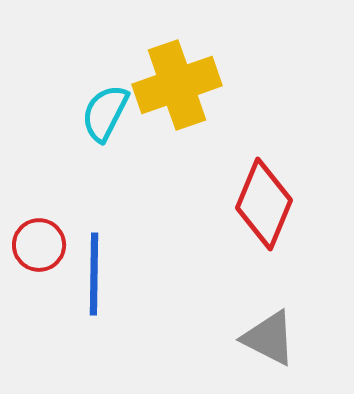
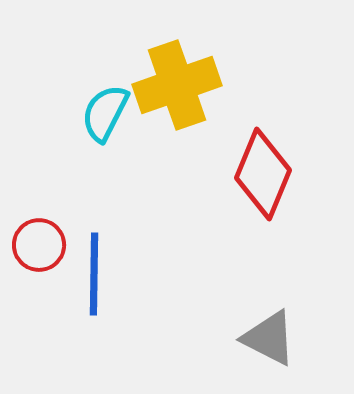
red diamond: moved 1 px left, 30 px up
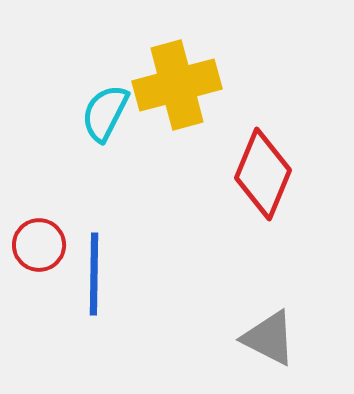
yellow cross: rotated 4 degrees clockwise
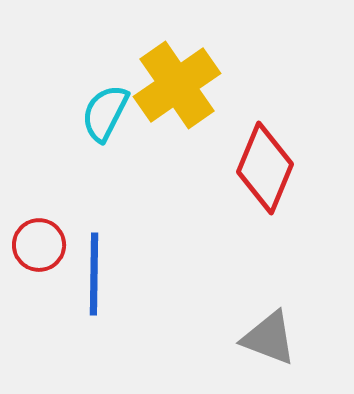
yellow cross: rotated 20 degrees counterclockwise
red diamond: moved 2 px right, 6 px up
gray triangle: rotated 6 degrees counterclockwise
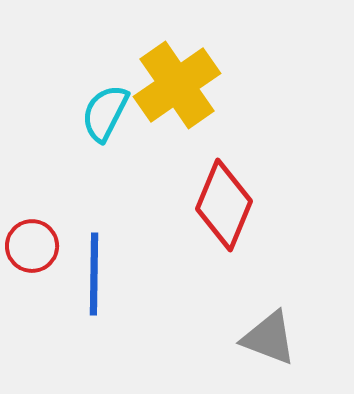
red diamond: moved 41 px left, 37 px down
red circle: moved 7 px left, 1 px down
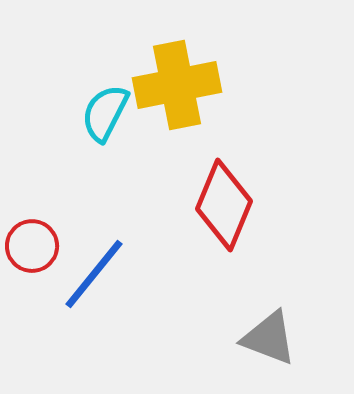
yellow cross: rotated 24 degrees clockwise
blue line: rotated 38 degrees clockwise
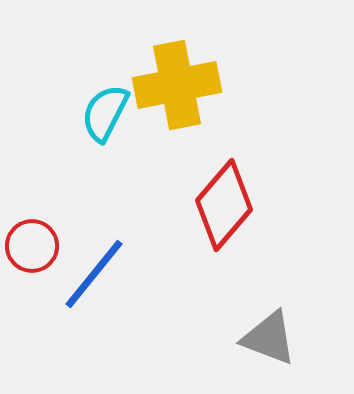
red diamond: rotated 18 degrees clockwise
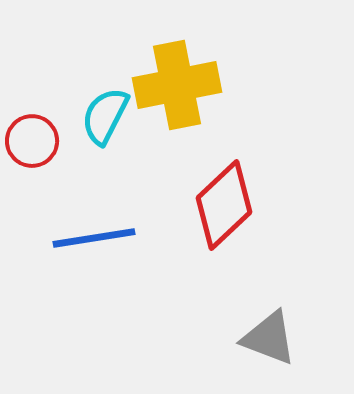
cyan semicircle: moved 3 px down
red diamond: rotated 6 degrees clockwise
red circle: moved 105 px up
blue line: moved 36 px up; rotated 42 degrees clockwise
